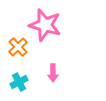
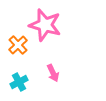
orange cross: moved 2 px up
pink arrow: rotated 24 degrees counterclockwise
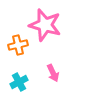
orange cross: rotated 30 degrees clockwise
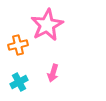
pink star: moved 2 px right; rotated 28 degrees clockwise
pink arrow: rotated 42 degrees clockwise
